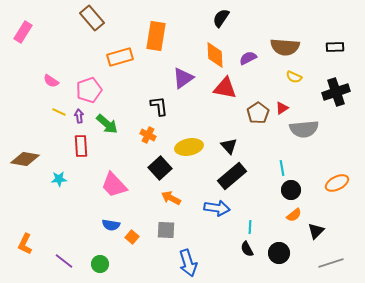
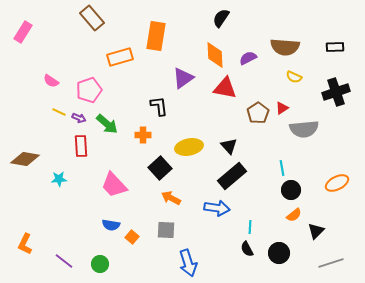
purple arrow at (79, 116): moved 2 px down; rotated 120 degrees clockwise
orange cross at (148, 135): moved 5 px left; rotated 28 degrees counterclockwise
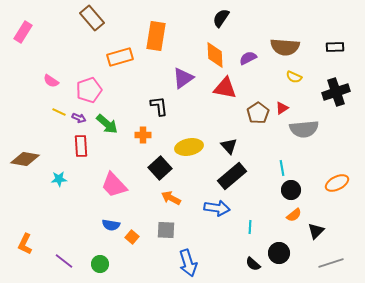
black semicircle at (247, 249): moved 6 px right, 15 px down; rotated 21 degrees counterclockwise
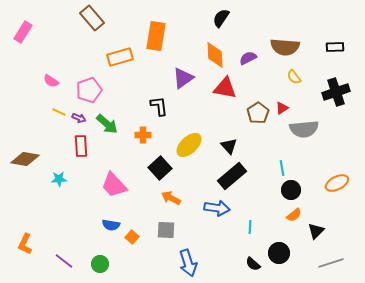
yellow semicircle at (294, 77): rotated 28 degrees clockwise
yellow ellipse at (189, 147): moved 2 px up; rotated 32 degrees counterclockwise
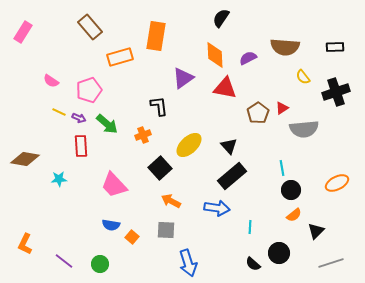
brown rectangle at (92, 18): moved 2 px left, 9 px down
yellow semicircle at (294, 77): moved 9 px right
orange cross at (143, 135): rotated 21 degrees counterclockwise
orange arrow at (171, 198): moved 3 px down
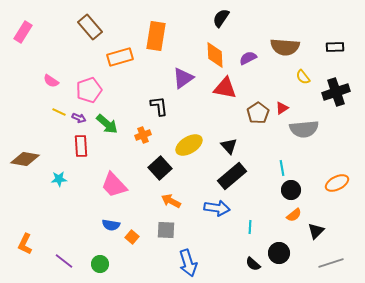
yellow ellipse at (189, 145): rotated 12 degrees clockwise
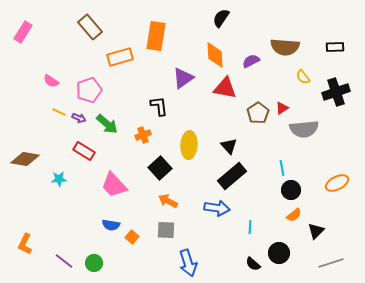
purple semicircle at (248, 58): moved 3 px right, 3 px down
yellow ellipse at (189, 145): rotated 56 degrees counterclockwise
red rectangle at (81, 146): moved 3 px right, 5 px down; rotated 55 degrees counterclockwise
orange arrow at (171, 201): moved 3 px left
green circle at (100, 264): moved 6 px left, 1 px up
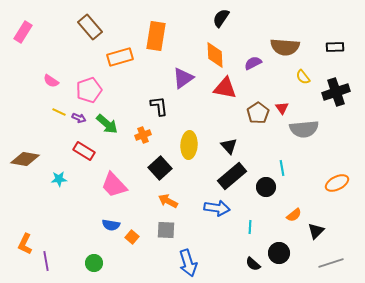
purple semicircle at (251, 61): moved 2 px right, 2 px down
red triangle at (282, 108): rotated 32 degrees counterclockwise
black circle at (291, 190): moved 25 px left, 3 px up
purple line at (64, 261): moved 18 px left; rotated 42 degrees clockwise
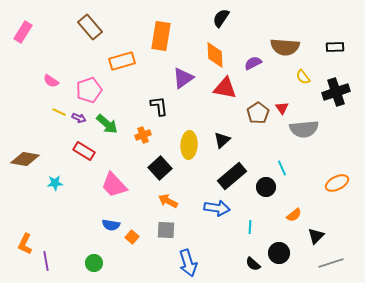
orange rectangle at (156, 36): moved 5 px right
orange rectangle at (120, 57): moved 2 px right, 4 px down
black triangle at (229, 146): moved 7 px left, 6 px up; rotated 30 degrees clockwise
cyan line at (282, 168): rotated 14 degrees counterclockwise
cyan star at (59, 179): moved 4 px left, 4 px down
black triangle at (316, 231): moved 5 px down
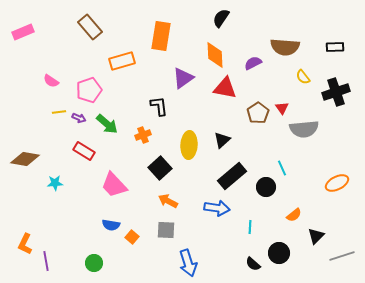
pink rectangle at (23, 32): rotated 35 degrees clockwise
yellow line at (59, 112): rotated 32 degrees counterclockwise
gray line at (331, 263): moved 11 px right, 7 px up
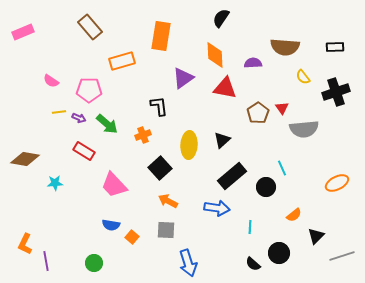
purple semicircle at (253, 63): rotated 24 degrees clockwise
pink pentagon at (89, 90): rotated 20 degrees clockwise
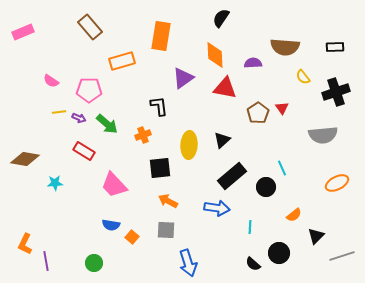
gray semicircle at (304, 129): moved 19 px right, 6 px down
black square at (160, 168): rotated 35 degrees clockwise
